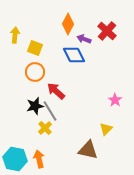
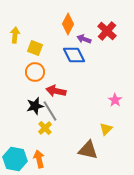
red arrow: rotated 30 degrees counterclockwise
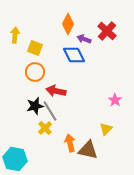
orange arrow: moved 31 px right, 16 px up
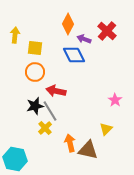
yellow square: rotated 14 degrees counterclockwise
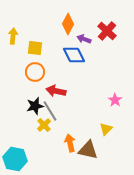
yellow arrow: moved 2 px left, 1 px down
yellow cross: moved 1 px left, 3 px up
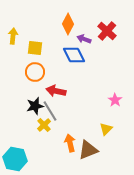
brown triangle: rotated 35 degrees counterclockwise
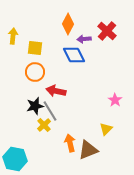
purple arrow: rotated 24 degrees counterclockwise
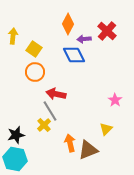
yellow square: moved 1 px left, 1 px down; rotated 28 degrees clockwise
red arrow: moved 3 px down
black star: moved 19 px left, 29 px down
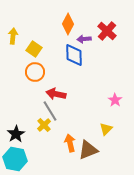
blue diamond: rotated 25 degrees clockwise
black star: moved 1 px up; rotated 18 degrees counterclockwise
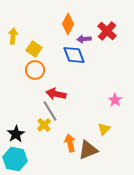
blue diamond: rotated 20 degrees counterclockwise
orange circle: moved 2 px up
yellow triangle: moved 2 px left
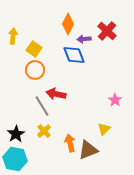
gray line: moved 8 px left, 5 px up
yellow cross: moved 6 px down
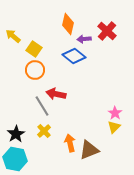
orange diamond: rotated 15 degrees counterclockwise
yellow arrow: rotated 56 degrees counterclockwise
blue diamond: moved 1 px down; rotated 30 degrees counterclockwise
pink star: moved 13 px down
yellow triangle: moved 10 px right, 2 px up
brown triangle: moved 1 px right
